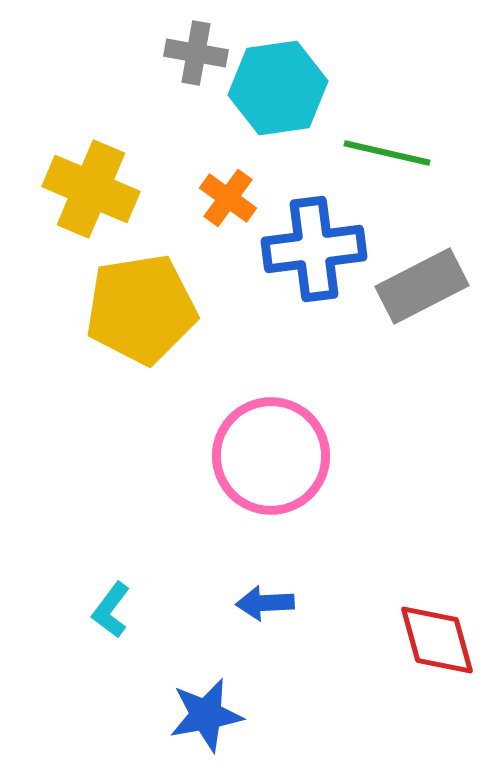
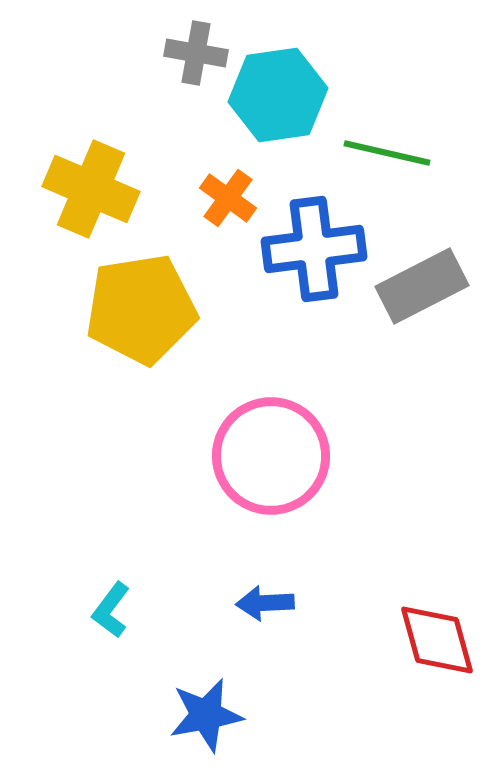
cyan hexagon: moved 7 px down
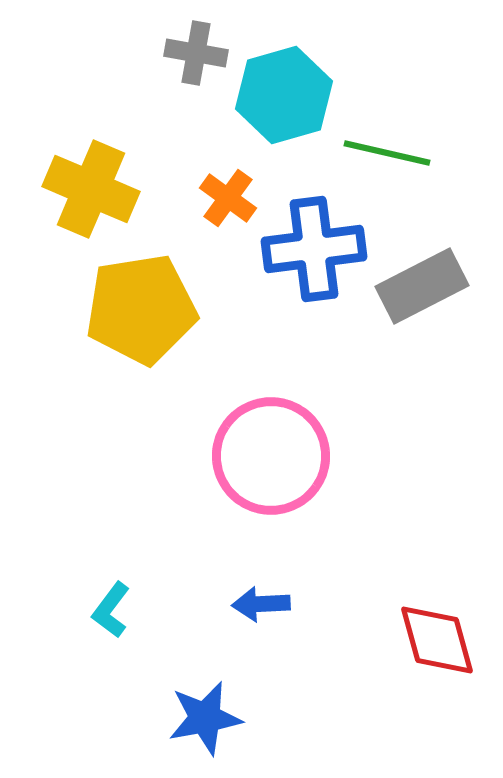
cyan hexagon: moved 6 px right; rotated 8 degrees counterclockwise
blue arrow: moved 4 px left, 1 px down
blue star: moved 1 px left, 3 px down
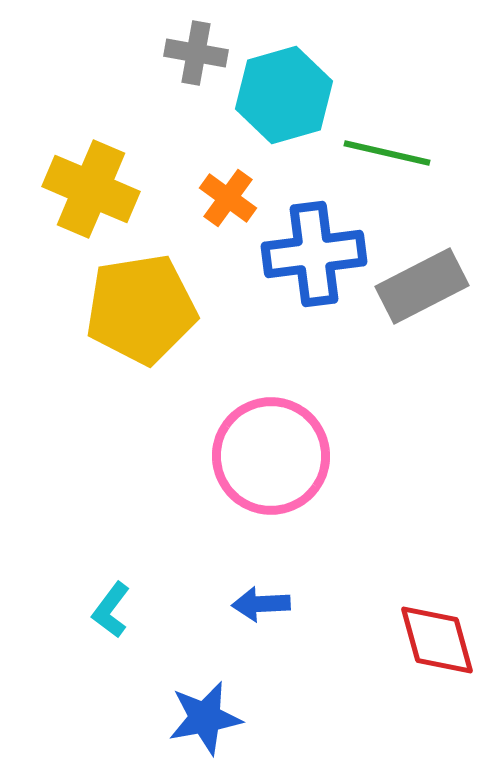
blue cross: moved 5 px down
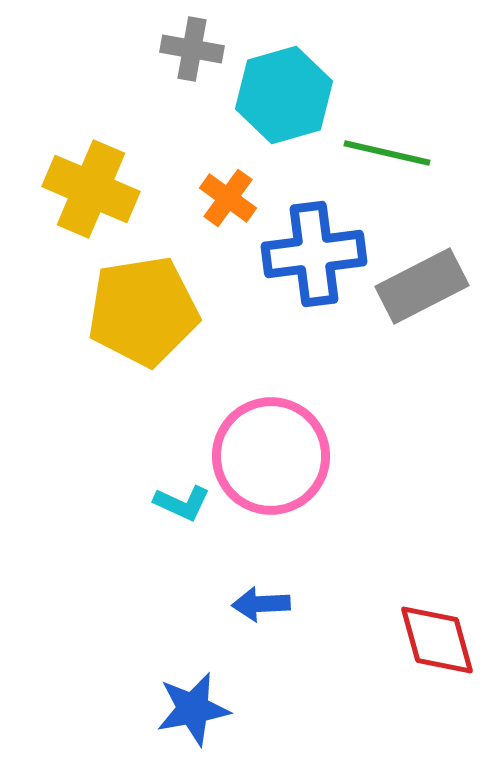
gray cross: moved 4 px left, 4 px up
yellow pentagon: moved 2 px right, 2 px down
cyan L-shape: moved 71 px right, 107 px up; rotated 102 degrees counterclockwise
blue star: moved 12 px left, 9 px up
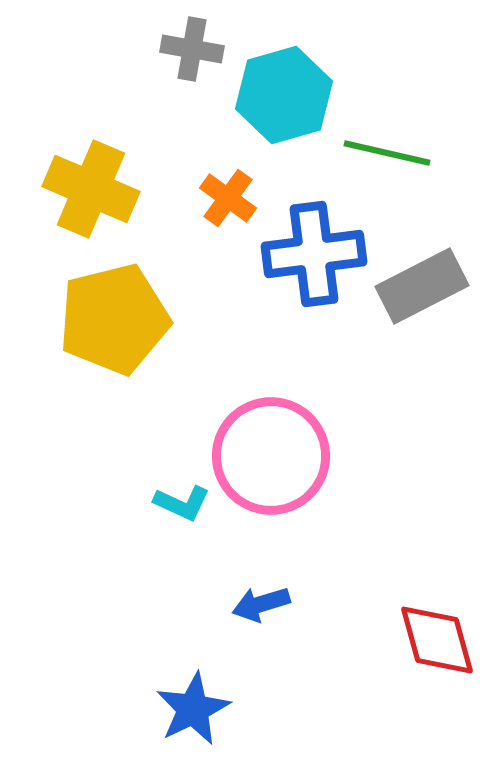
yellow pentagon: moved 29 px left, 8 px down; rotated 5 degrees counterclockwise
blue arrow: rotated 14 degrees counterclockwise
blue star: rotated 16 degrees counterclockwise
